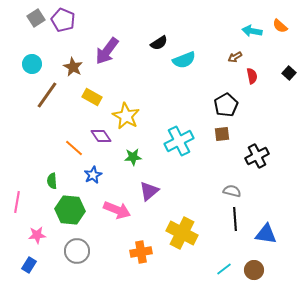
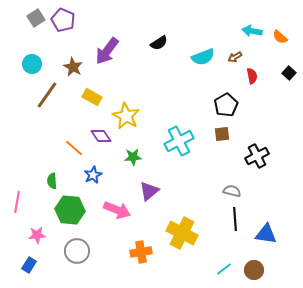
orange semicircle: moved 11 px down
cyan semicircle: moved 19 px right, 3 px up
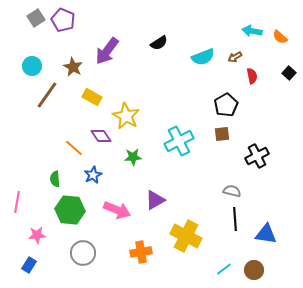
cyan circle: moved 2 px down
green semicircle: moved 3 px right, 2 px up
purple triangle: moved 6 px right, 9 px down; rotated 10 degrees clockwise
yellow cross: moved 4 px right, 3 px down
gray circle: moved 6 px right, 2 px down
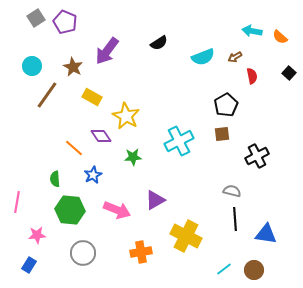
purple pentagon: moved 2 px right, 2 px down
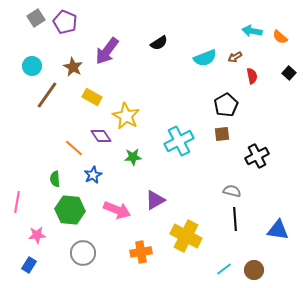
cyan semicircle: moved 2 px right, 1 px down
blue triangle: moved 12 px right, 4 px up
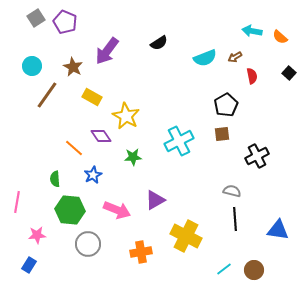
gray circle: moved 5 px right, 9 px up
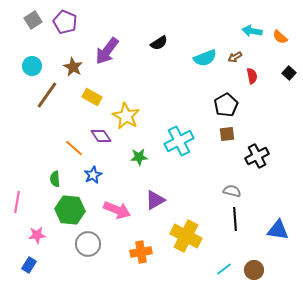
gray square: moved 3 px left, 2 px down
brown square: moved 5 px right
green star: moved 6 px right
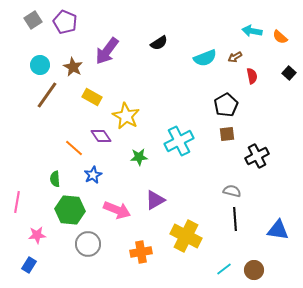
cyan circle: moved 8 px right, 1 px up
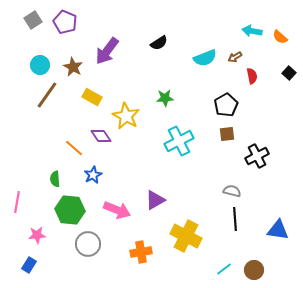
green star: moved 26 px right, 59 px up
